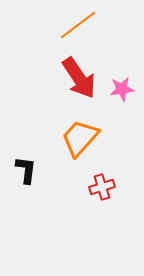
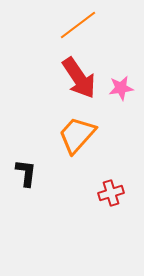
pink star: moved 1 px left, 1 px up
orange trapezoid: moved 3 px left, 3 px up
black L-shape: moved 3 px down
red cross: moved 9 px right, 6 px down
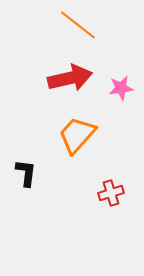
orange line: rotated 75 degrees clockwise
red arrow: moved 9 px left; rotated 69 degrees counterclockwise
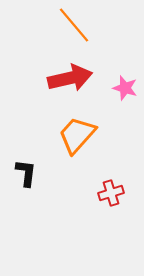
orange line: moved 4 px left; rotated 12 degrees clockwise
pink star: moved 4 px right; rotated 25 degrees clockwise
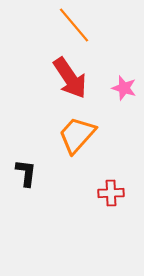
red arrow: rotated 69 degrees clockwise
pink star: moved 1 px left
red cross: rotated 15 degrees clockwise
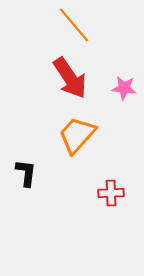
pink star: rotated 10 degrees counterclockwise
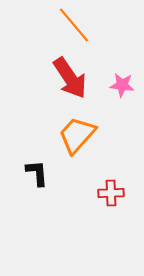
pink star: moved 2 px left, 3 px up
black L-shape: moved 11 px right; rotated 12 degrees counterclockwise
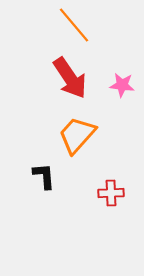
black L-shape: moved 7 px right, 3 px down
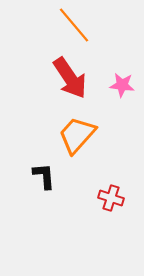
red cross: moved 5 px down; rotated 20 degrees clockwise
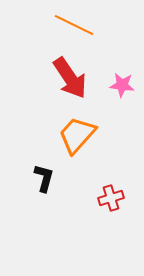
orange line: rotated 24 degrees counterclockwise
black L-shape: moved 2 px down; rotated 20 degrees clockwise
red cross: rotated 35 degrees counterclockwise
